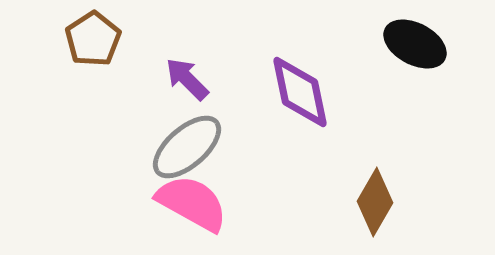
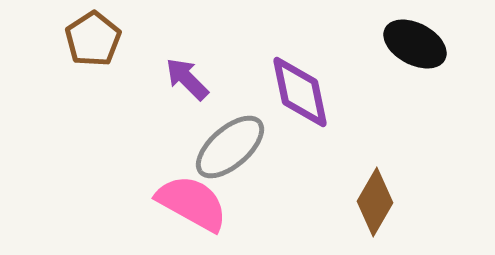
gray ellipse: moved 43 px right
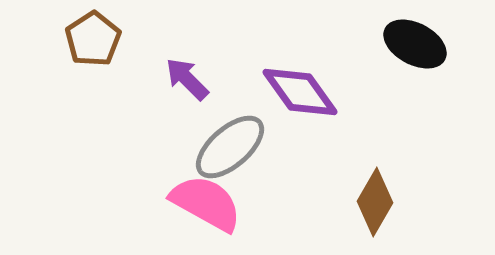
purple diamond: rotated 24 degrees counterclockwise
pink semicircle: moved 14 px right
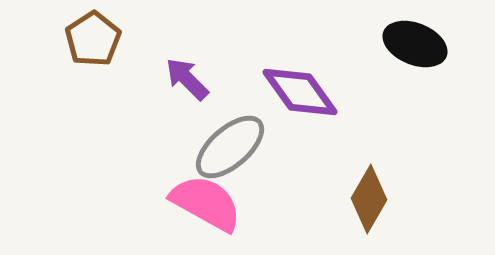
black ellipse: rotated 6 degrees counterclockwise
brown diamond: moved 6 px left, 3 px up
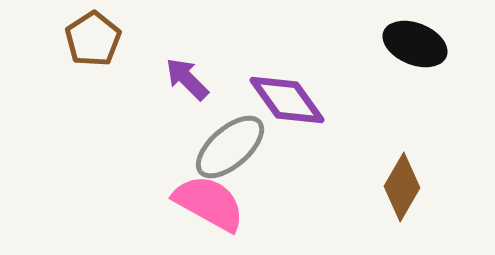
purple diamond: moved 13 px left, 8 px down
brown diamond: moved 33 px right, 12 px up
pink semicircle: moved 3 px right
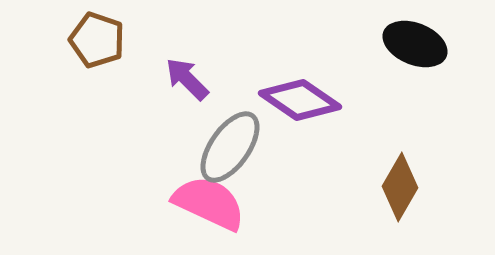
brown pentagon: moved 4 px right, 1 px down; rotated 20 degrees counterclockwise
purple diamond: moved 13 px right; rotated 20 degrees counterclockwise
gray ellipse: rotated 14 degrees counterclockwise
brown diamond: moved 2 px left
pink semicircle: rotated 4 degrees counterclockwise
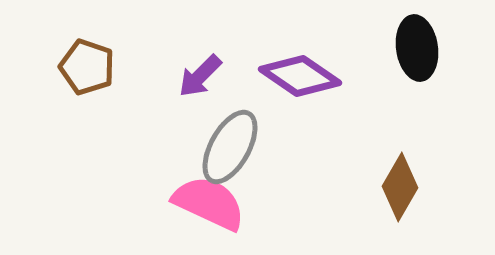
brown pentagon: moved 10 px left, 27 px down
black ellipse: moved 2 px right, 4 px down; rotated 60 degrees clockwise
purple arrow: moved 13 px right, 3 px up; rotated 90 degrees counterclockwise
purple diamond: moved 24 px up
gray ellipse: rotated 6 degrees counterclockwise
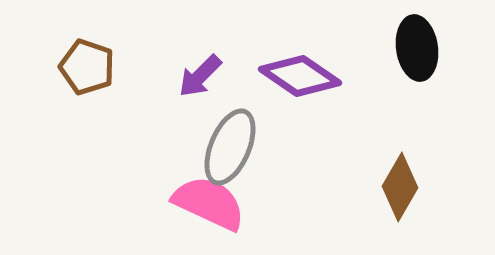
gray ellipse: rotated 6 degrees counterclockwise
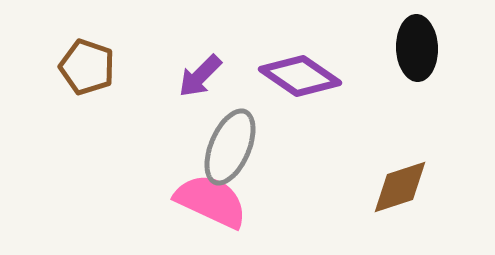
black ellipse: rotated 6 degrees clockwise
brown diamond: rotated 42 degrees clockwise
pink semicircle: moved 2 px right, 2 px up
